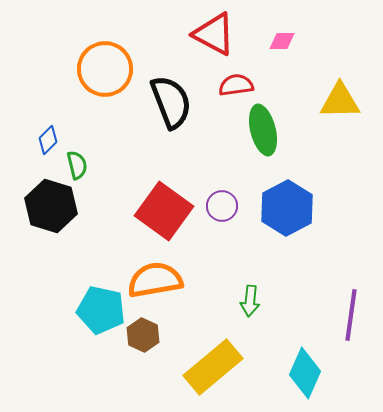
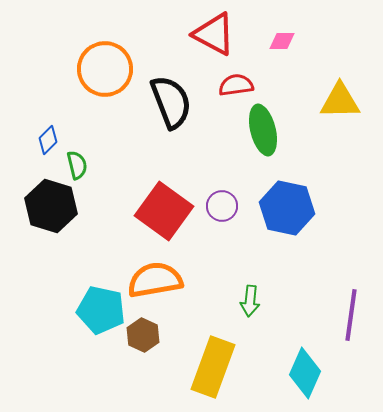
blue hexagon: rotated 20 degrees counterclockwise
yellow rectangle: rotated 30 degrees counterclockwise
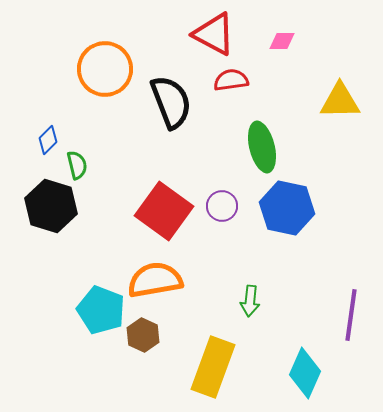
red semicircle: moved 5 px left, 5 px up
green ellipse: moved 1 px left, 17 px down
cyan pentagon: rotated 9 degrees clockwise
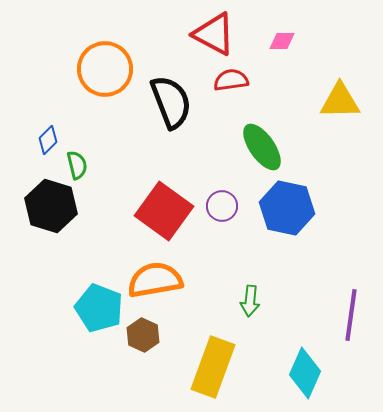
green ellipse: rotated 21 degrees counterclockwise
cyan pentagon: moved 2 px left, 2 px up
